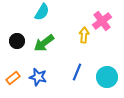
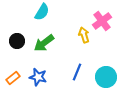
yellow arrow: rotated 21 degrees counterclockwise
cyan circle: moved 1 px left
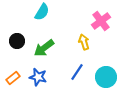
pink cross: moved 1 px left
yellow arrow: moved 7 px down
green arrow: moved 5 px down
blue line: rotated 12 degrees clockwise
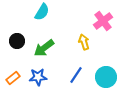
pink cross: moved 2 px right
blue line: moved 1 px left, 3 px down
blue star: rotated 18 degrees counterclockwise
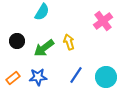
yellow arrow: moved 15 px left
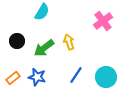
blue star: moved 1 px left; rotated 18 degrees clockwise
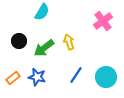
black circle: moved 2 px right
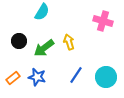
pink cross: rotated 36 degrees counterclockwise
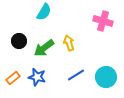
cyan semicircle: moved 2 px right
yellow arrow: moved 1 px down
blue line: rotated 24 degrees clockwise
